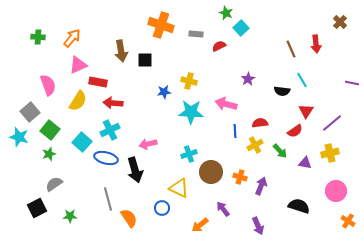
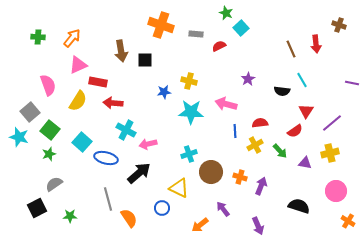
brown cross at (340, 22): moved 1 px left, 3 px down; rotated 24 degrees counterclockwise
cyan cross at (110, 130): moved 16 px right; rotated 36 degrees counterclockwise
black arrow at (135, 170): moved 4 px right, 3 px down; rotated 115 degrees counterclockwise
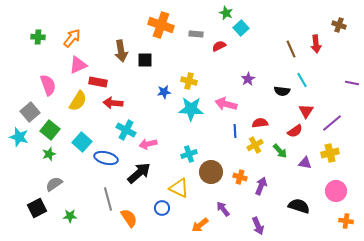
cyan star at (191, 112): moved 3 px up
orange cross at (348, 221): moved 2 px left; rotated 24 degrees counterclockwise
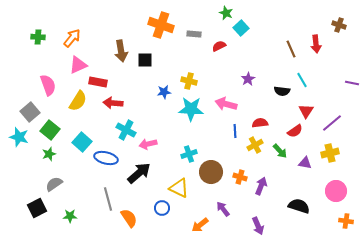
gray rectangle at (196, 34): moved 2 px left
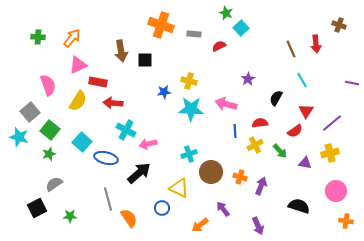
black semicircle at (282, 91): moved 6 px left, 7 px down; rotated 112 degrees clockwise
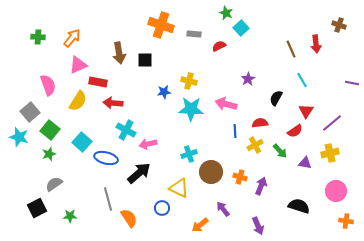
brown arrow at (121, 51): moved 2 px left, 2 px down
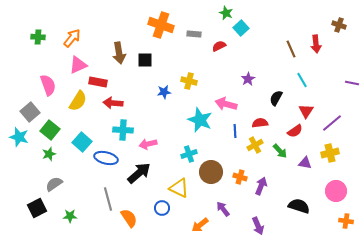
cyan star at (191, 109): moved 9 px right, 11 px down; rotated 20 degrees clockwise
cyan cross at (126, 130): moved 3 px left; rotated 24 degrees counterclockwise
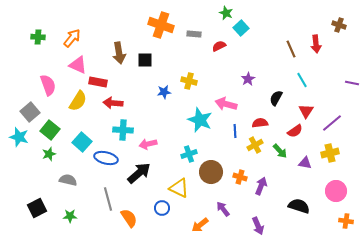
pink triangle at (78, 65): rotated 48 degrees clockwise
gray semicircle at (54, 184): moved 14 px right, 4 px up; rotated 48 degrees clockwise
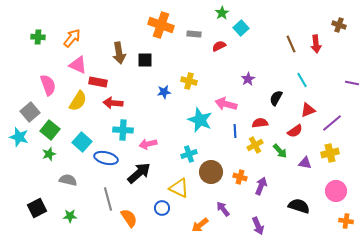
green star at (226, 13): moved 4 px left; rotated 16 degrees clockwise
brown line at (291, 49): moved 5 px up
red triangle at (306, 111): moved 2 px right, 1 px up; rotated 35 degrees clockwise
